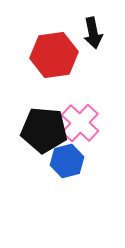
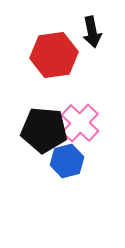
black arrow: moved 1 px left, 1 px up
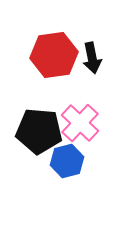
black arrow: moved 26 px down
black pentagon: moved 5 px left, 1 px down
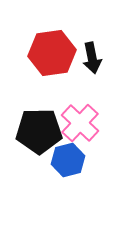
red hexagon: moved 2 px left, 2 px up
black pentagon: rotated 6 degrees counterclockwise
blue hexagon: moved 1 px right, 1 px up
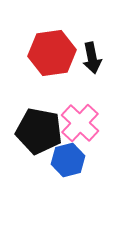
black pentagon: rotated 12 degrees clockwise
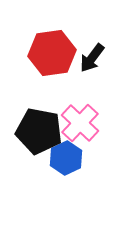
black arrow: rotated 48 degrees clockwise
blue hexagon: moved 2 px left, 2 px up; rotated 12 degrees counterclockwise
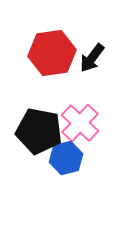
blue hexagon: rotated 12 degrees clockwise
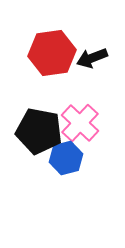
black arrow: rotated 32 degrees clockwise
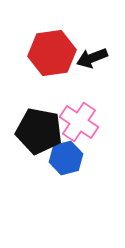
pink cross: moved 1 px left, 1 px up; rotated 9 degrees counterclockwise
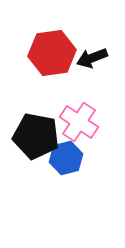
black pentagon: moved 3 px left, 5 px down
